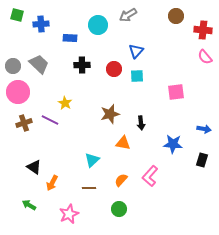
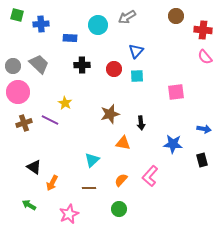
gray arrow: moved 1 px left, 2 px down
black rectangle: rotated 32 degrees counterclockwise
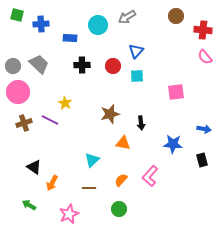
red circle: moved 1 px left, 3 px up
